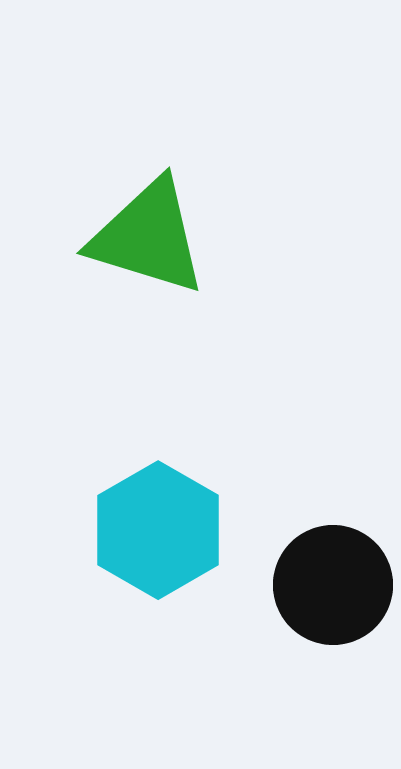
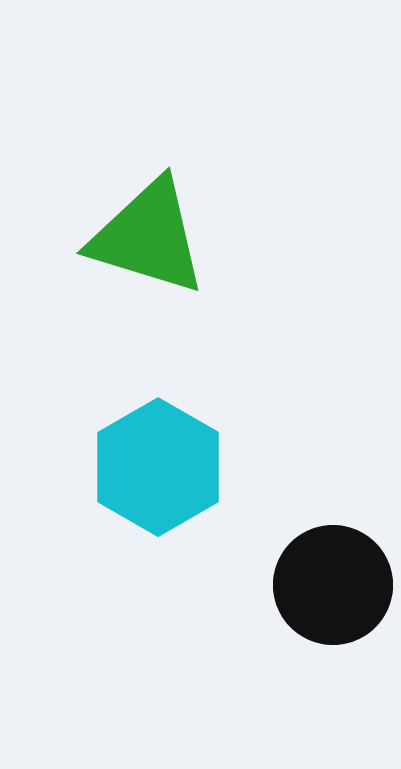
cyan hexagon: moved 63 px up
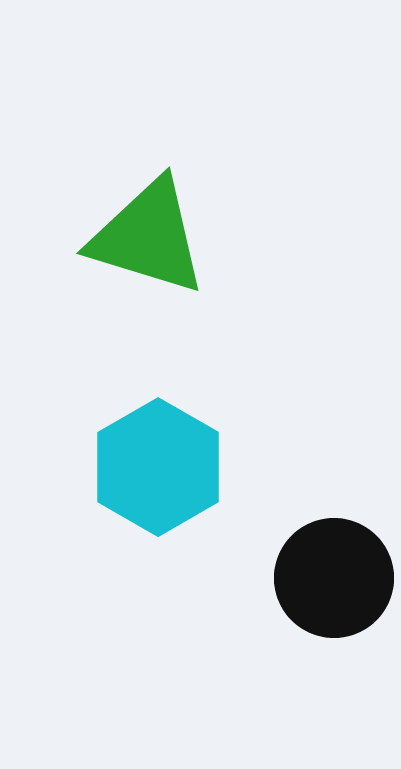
black circle: moved 1 px right, 7 px up
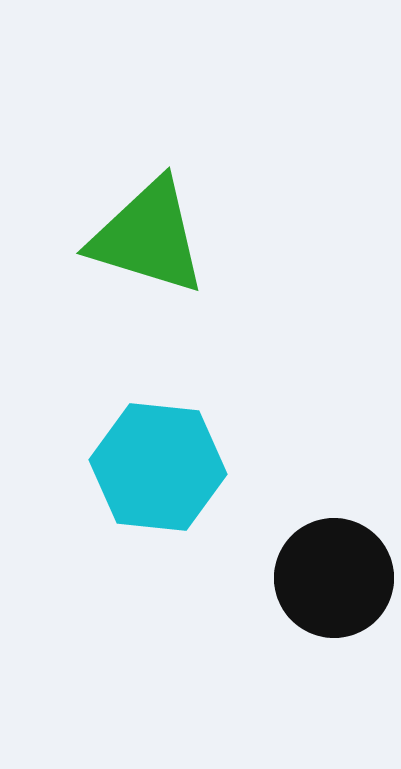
cyan hexagon: rotated 24 degrees counterclockwise
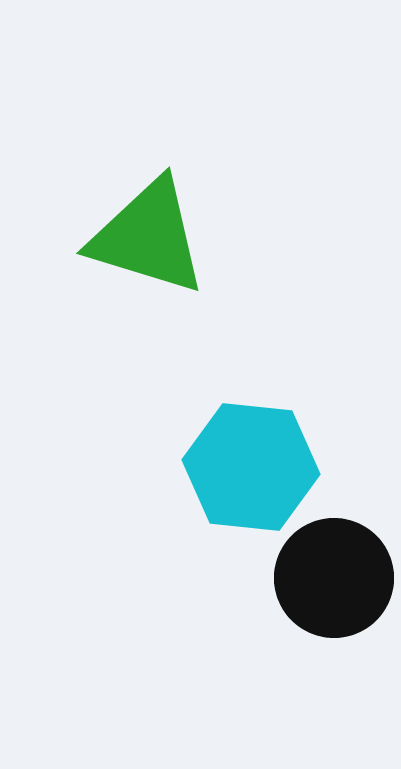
cyan hexagon: moved 93 px right
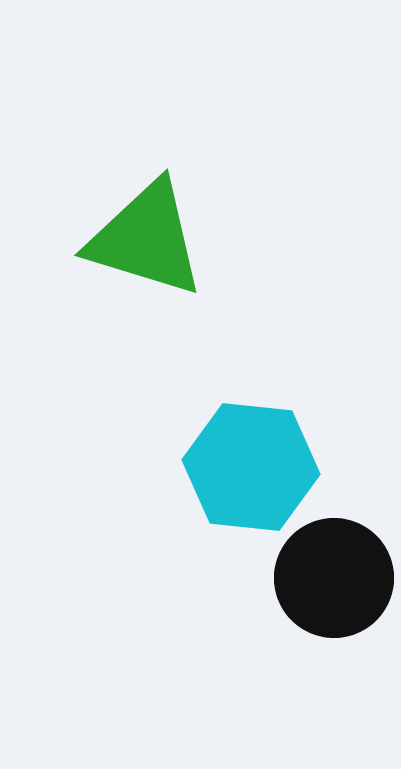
green triangle: moved 2 px left, 2 px down
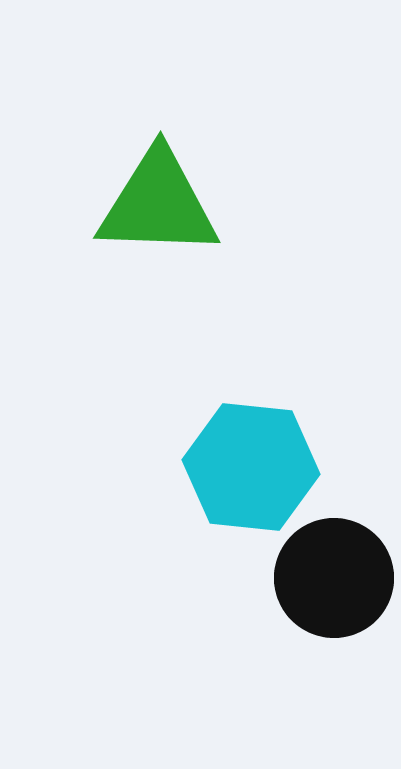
green triangle: moved 12 px right, 35 px up; rotated 15 degrees counterclockwise
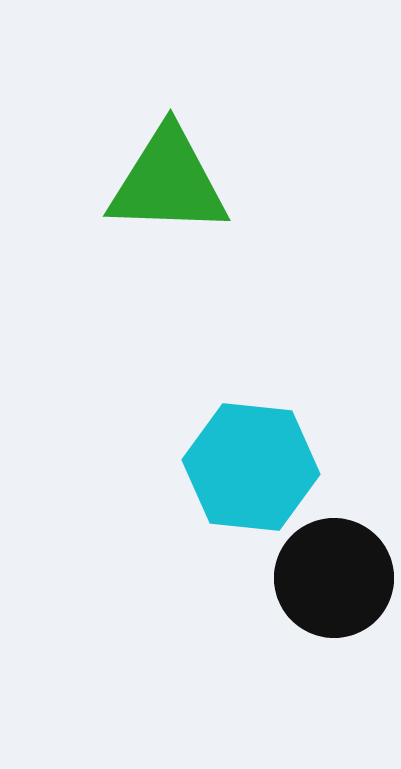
green triangle: moved 10 px right, 22 px up
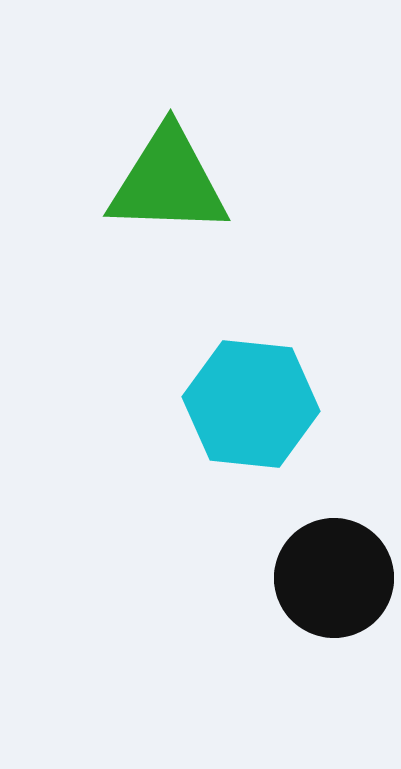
cyan hexagon: moved 63 px up
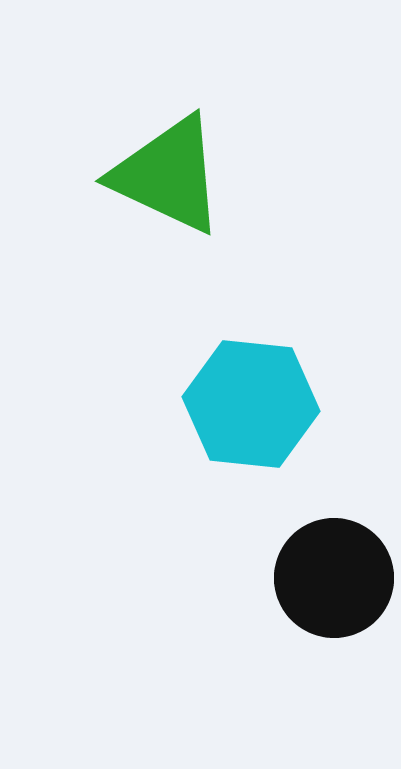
green triangle: moved 7 px up; rotated 23 degrees clockwise
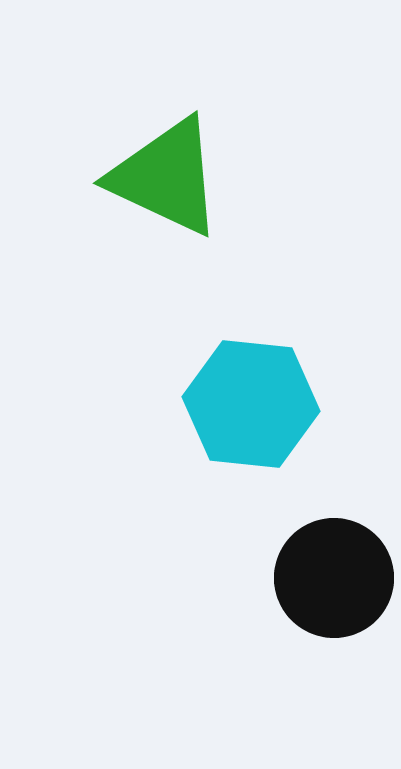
green triangle: moved 2 px left, 2 px down
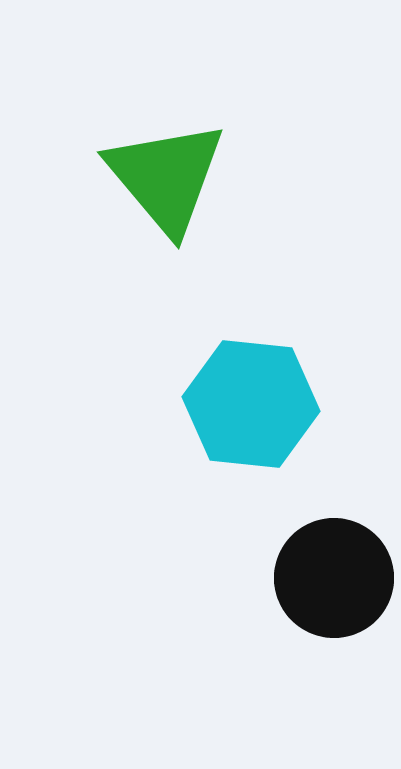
green triangle: rotated 25 degrees clockwise
